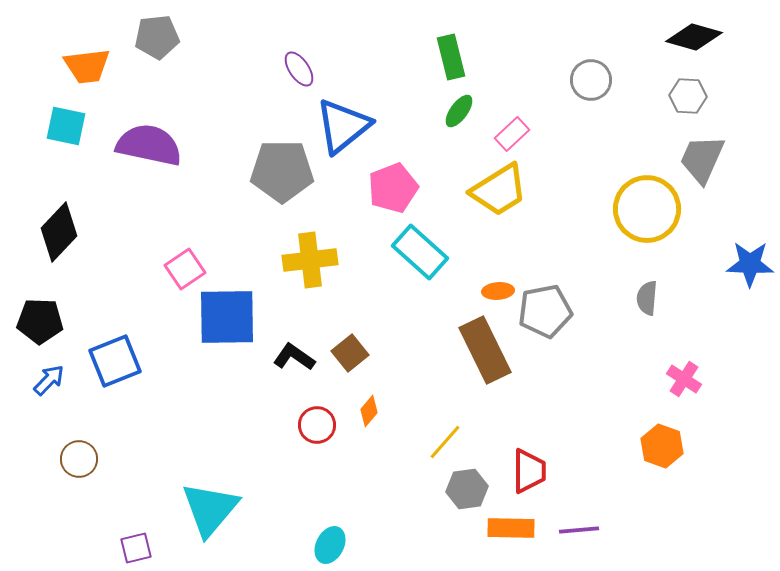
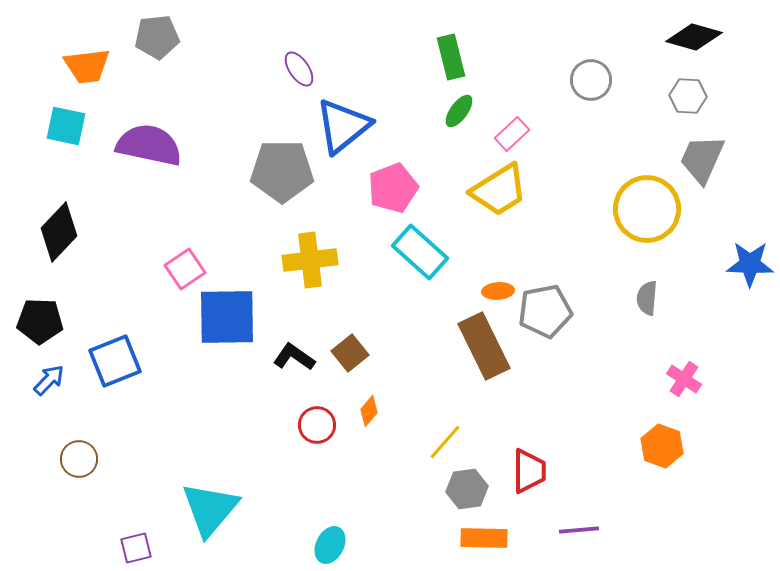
brown rectangle at (485, 350): moved 1 px left, 4 px up
orange rectangle at (511, 528): moved 27 px left, 10 px down
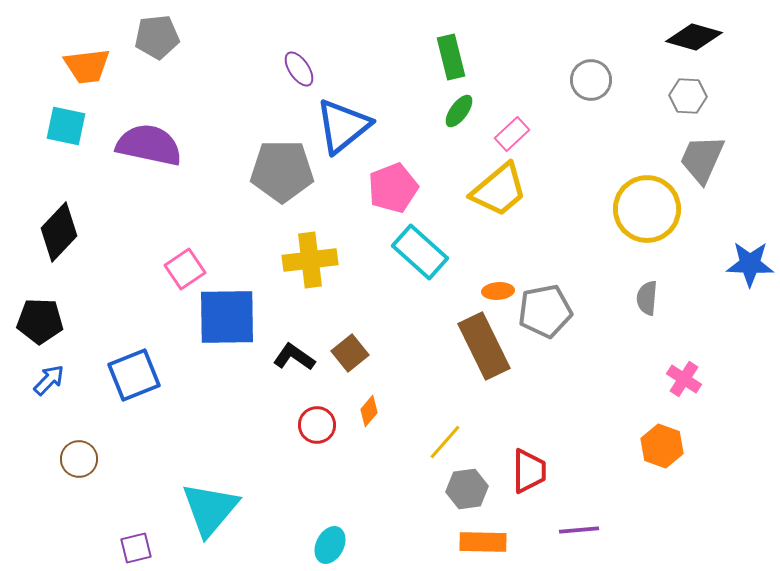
yellow trapezoid at (499, 190): rotated 8 degrees counterclockwise
blue square at (115, 361): moved 19 px right, 14 px down
orange rectangle at (484, 538): moved 1 px left, 4 px down
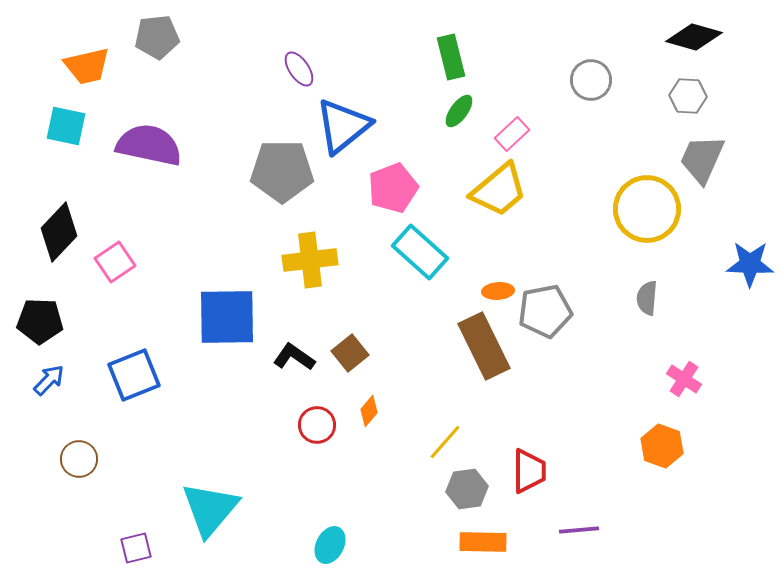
orange trapezoid at (87, 66): rotated 6 degrees counterclockwise
pink square at (185, 269): moved 70 px left, 7 px up
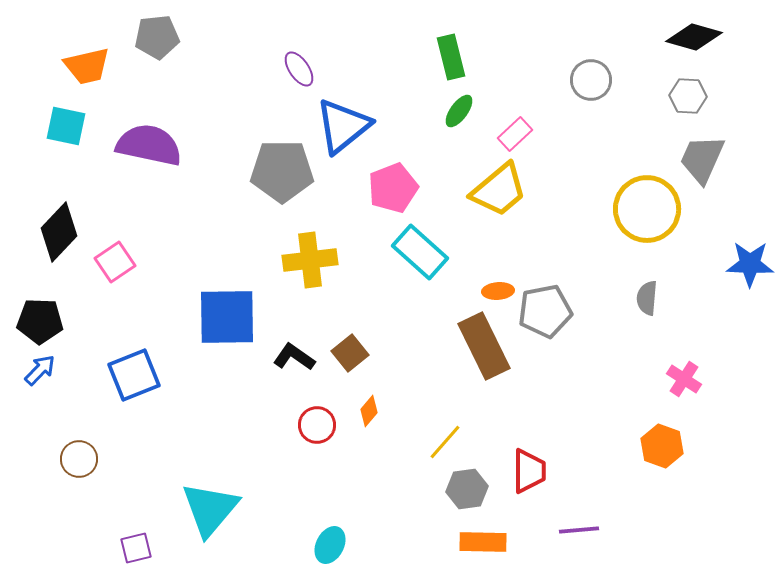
pink rectangle at (512, 134): moved 3 px right
blue arrow at (49, 380): moved 9 px left, 10 px up
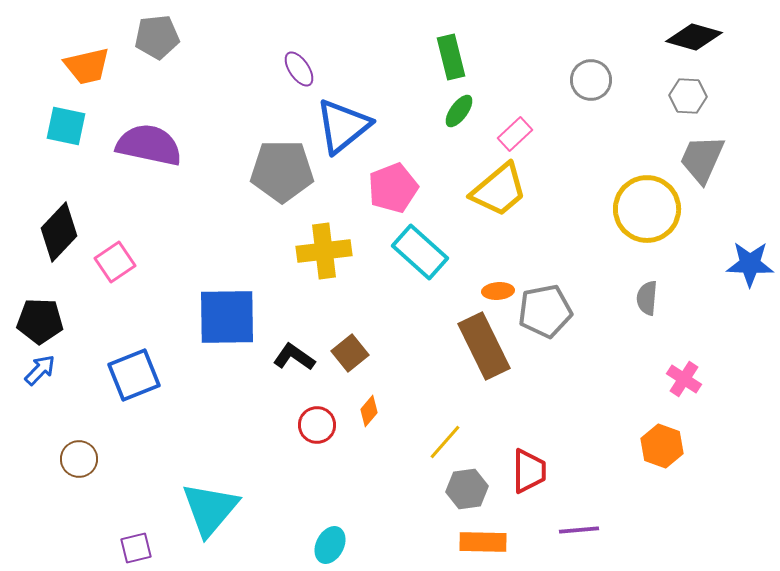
yellow cross at (310, 260): moved 14 px right, 9 px up
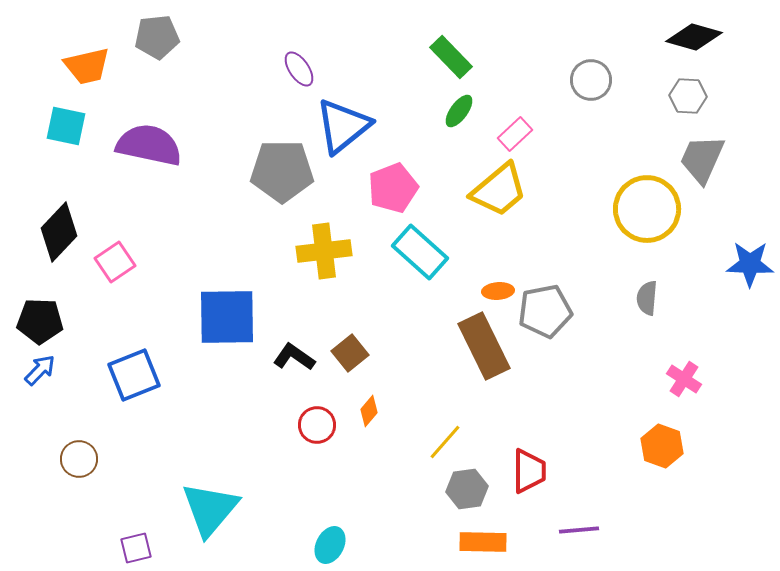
green rectangle at (451, 57): rotated 30 degrees counterclockwise
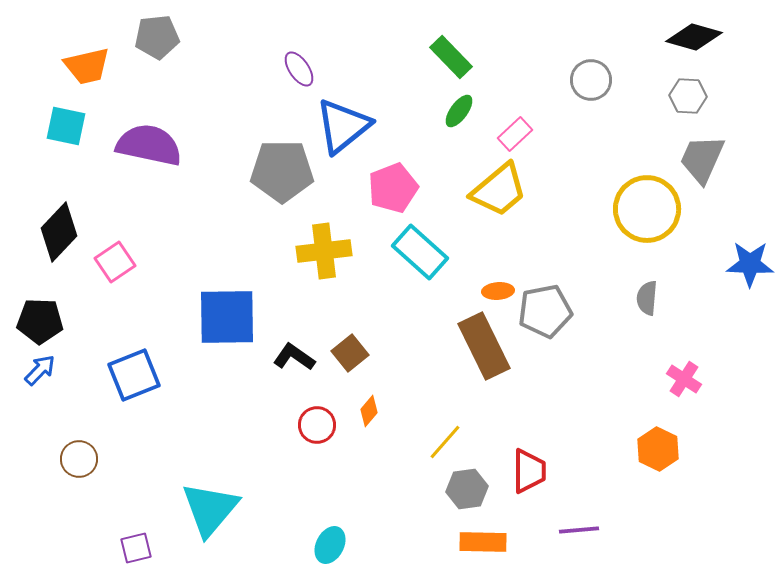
orange hexagon at (662, 446): moved 4 px left, 3 px down; rotated 6 degrees clockwise
